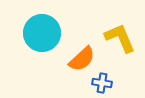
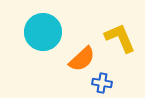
cyan circle: moved 1 px right, 1 px up
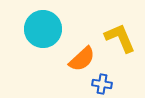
cyan circle: moved 3 px up
blue cross: moved 1 px down
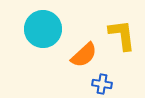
yellow L-shape: moved 2 px right, 3 px up; rotated 16 degrees clockwise
orange semicircle: moved 2 px right, 4 px up
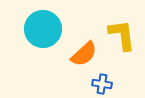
orange semicircle: moved 1 px up
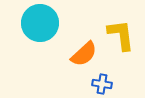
cyan circle: moved 3 px left, 6 px up
yellow L-shape: moved 1 px left
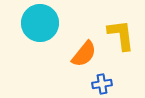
orange semicircle: rotated 8 degrees counterclockwise
blue cross: rotated 18 degrees counterclockwise
